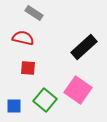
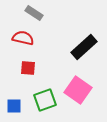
green square: rotated 30 degrees clockwise
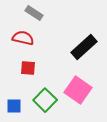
green square: rotated 25 degrees counterclockwise
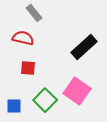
gray rectangle: rotated 18 degrees clockwise
pink square: moved 1 px left, 1 px down
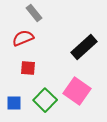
red semicircle: rotated 35 degrees counterclockwise
blue square: moved 3 px up
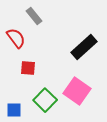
gray rectangle: moved 3 px down
red semicircle: moved 7 px left; rotated 75 degrees clockwise
blue square: moved 7 px down
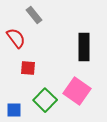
gray rectangle: moved 1 px up
black rectangle: rotated 48 degrees counterclockwise
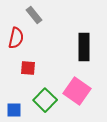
red semicircle: rotated 50 degrees clockwise
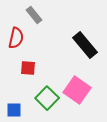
black rectangle: moved 1 px right, 2 px up; rotated 40 degrees counterclockwise
pink square: moved 1 px up
green square: moved 2 px right, 2 px up
